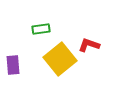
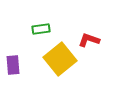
red L-shape: moved 5 px up
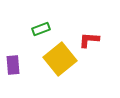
green rectangle: rotated 12 degrees counterclockwise
red L-shape: rotated 15 degrees counterclockwise
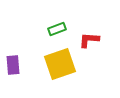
green rectangle: moved 16 px right
yellow square: moved 5 px down; rotated 20 degrees clockwise
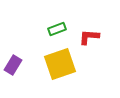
red L-shape: moved 3 px up
purple rectangle: rotated 36 degrees clockwise
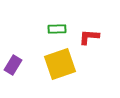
green rectangle: rotated 18 degrees clockwise
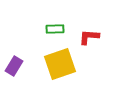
green rectangle: moved 2 px left
purple rectangle: moved 1 px right, 1 px down
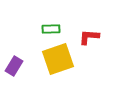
green rectangle: moved 4 px left
yellow square: moved 2 px left, 5 px up
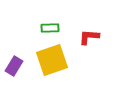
green rectangle: moved 1 px left, 1 px up
yellow square: moved 6 px left, 1 px down
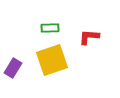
purple rectangle: moved 1 px left, 2 px down
